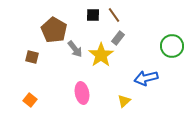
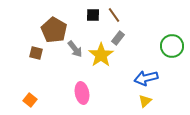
brown square: moved 4 px right, 4 px up
yellow triangle: moved 21 px right
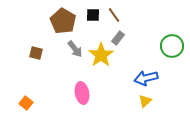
brown pentagon: moved 9 px right, 9 px up
orange square: moved 4 px left, 3 px down
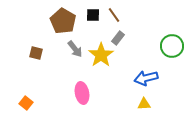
yellow triangle: moved 1 px left, 3 px down; rotated 40 degrees clockwise
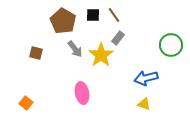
green circle: moved 1 px left, 1 px up
yellow triangle: rotated 24 degrees clockwise
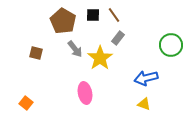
yellow star: moved 1 px left, 3 px down
pink ellipse: moved 3 px right
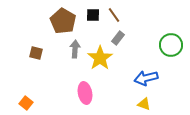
gray arrow: rotated 138 degrees counterclockwise
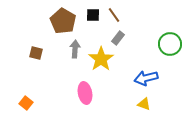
green circle: moved 1 px left, 1 px up
yellow star: moved 1 px right, 1 px down
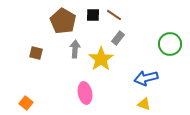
brown line: rotated 21 degrees counterclockwise
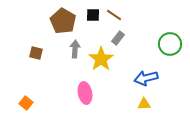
yellow triangle: rotated 24 degrees counterclockwise
